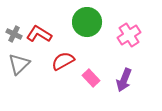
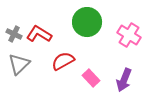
pink cross: rotated 25 degrees counterclockwise
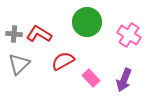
gray cross: rotated 21 degrees counterclockwise
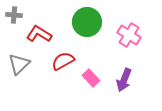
gray cross: moved 19 px up
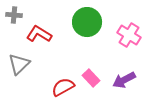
red semicircle: moved 26 px down
purple arrow: rotated 40 degrees clockwise
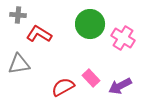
gray cross: moved 4 px right
green circle: moved 3 px right, 2 px down
pink cross: moved 6 px left, 3 px down
gray triangle: rotated 35 degrees clockwise
purple arrow: moved 4 px left, 6 px down
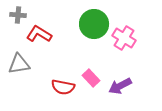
green circle: moved 4 px right
pink cross: moved 1 px right
red semicircle: rotated 140 degrees counterclockwise
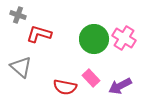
gray cross: rotated 14 degrees clockwise
green circle: moved 15 px down
red L-shape: rotated 15 degrees counterclockwise
gray triangle: moved 2 px right, 3 px down; rotated 50 degrees clockwise
red semicircle: moved 2 px right
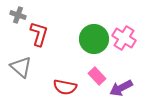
red L-shape: rotated 90 degrees clockwise
pink rectangle: moved 6 px right, 2 px up
purple arrow: moved 1 px right, 2 px down
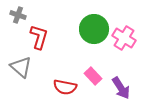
red L-shape: moved 3 px down
green circle: moved 10 px up
pink rectangle: moved 4 px left
purple arrow: rotated 95 degrees counterclockwise
